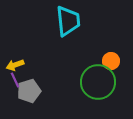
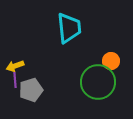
cyan trapezoid: moved 1 px right, 7 px down
yellow arrow: moved 1 px down
purple line: rotated 21 degrees clockwise
gray pentagon: moved 2 px right, 1 px up
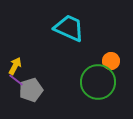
cyan trapezoid: rotated 60 degrees counterclockwise
yellow arrow: rotated 138 degrees clockwise
purple line: moved 1 px right; rotated 49 degrees counterclockwise
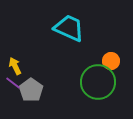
yellow arrow: rotated 54 degrees counterclockwise
purple line: moved 3 px left, 3 px down
gray pentagon: rotated 20 degrees counterclockwise
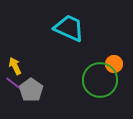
orange circle: moved 3 px right, 3 px down
green circle: moved 2 px right, 2 px up
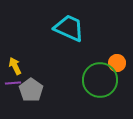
orange circle: moved 3 px right, 1 px up
purple line: rotated 42 degrees counterclockwise
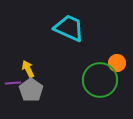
yellow arrow: moved 13 px right, 3 px down
